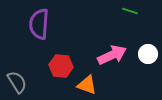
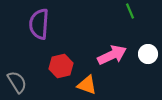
green line: rotated 49 degrees clockwise
red hexagon: rotated 20 degrees counterclockwise
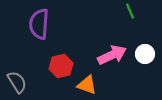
white circle: moved 3 px left
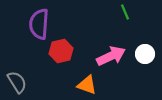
green line: moved 5 px left, 1 px down
pink arrow: moved 1 px left, 1 px down
red hexagon: moved 15 px up
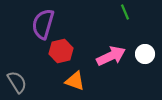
purple semicircle: moved 4 px right; rotated 12 degrees clockwise
orange triangle: moved 12 px left, 4 px up
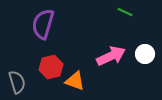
green line: rotated 42 degrees counterclockwise
red hexagon: moved 10 px left, 16 px down
gray semicircle: rotated 15 degrees clockwise
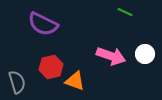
purple semicircle: rotated 80 degrees counterclockwise
pink arrow: rotated 44 degrees clockwise
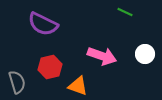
pink arrow: moved 9 px left
red hexagon: moved 1 px left
orange triangle: moved 3 px right, 5 px down
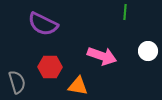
green line: rotated 70 degrees clockwise
white circle: moved 3 px right, 3 px up
red hexagon: rotated 15 degrees clockwise
orange triangle: rotated 10 degrees counterclockwise
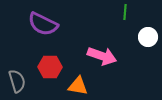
white circle: moved 14 px up
gray semicircle: moved 1 px up
